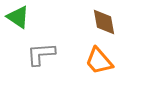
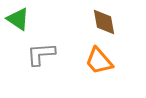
green triangle: moved 2 px down
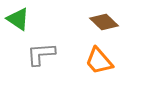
brown diamond: rotated 36 degrees counterclockwise
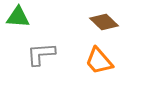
green triangle: moved 2 px up; rotated 30 degrees counterclockwise
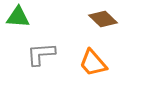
brown diamond: moved 1 px left, 3 px up
orange trapezoid: moved 6 px left, 2 px down
